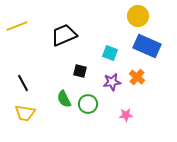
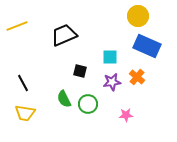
cyan square: moved 4 px down; rotated 21 degrees counterclockwise
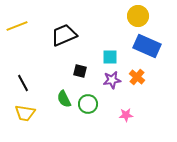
purple star: moved 2 px up
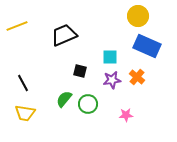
green semicircle: rotated 66 degrees clockwise
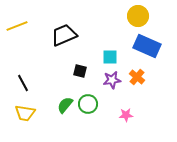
green semicircle: moved 1 px right, 6 px down
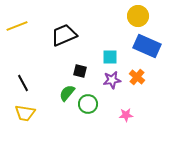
green semicircle: moved 2 px right, 12 px up
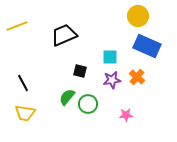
green semicircle: moved 4 px down
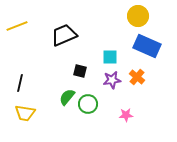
black line: moved 3 px left; rotated 42 degrees clockwise
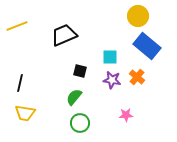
blue rectangle: rotated 16 degrees clockwise
purple star: rotated 18 degrees clockwise
green semicircle: moved 7 px right
green circle: moved 8 px left, 19 px down
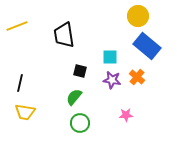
black trapezoid: rotated 76 degrees counterclockwise
yellow trapezoid: moved 1 px up
